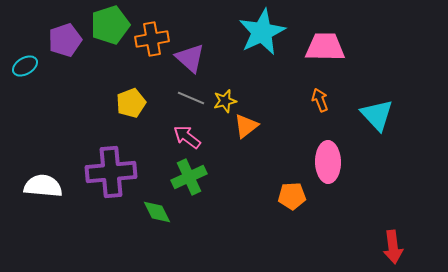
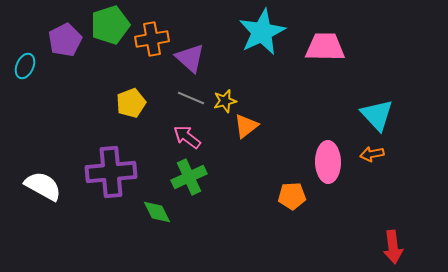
purple pentagon: rotated 8 degrees counterclockwise
cyan ellipse: rotated 35 degrees counterclockwise
orange arrow: moved 52 px right, 54 px down; rotated 80 degrees counterclockwise
white semicircle: rotated 24 degrees clockwise
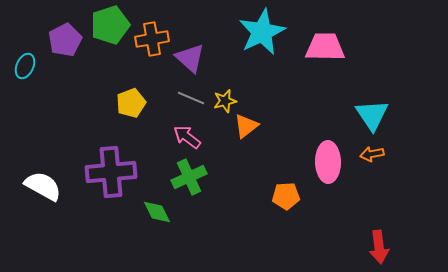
cyan triangle: moved 5 px left; rotated 9 degrees clockwise
orange pentagon: moved 6 px left
red arrow: moved 14 px left
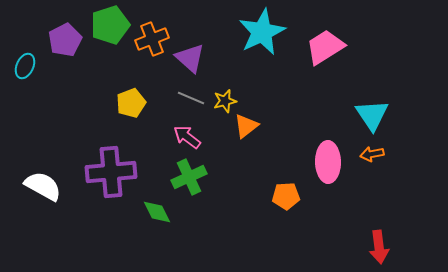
orange cross: rotated 12 degrees counterclockwise
pink trapezoid: rotated 33 degrees counterclockwise
